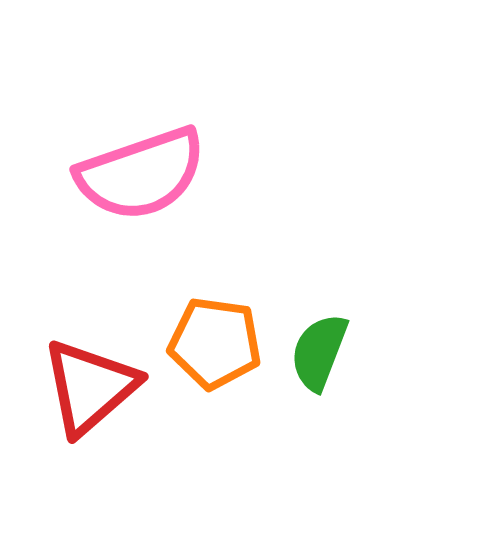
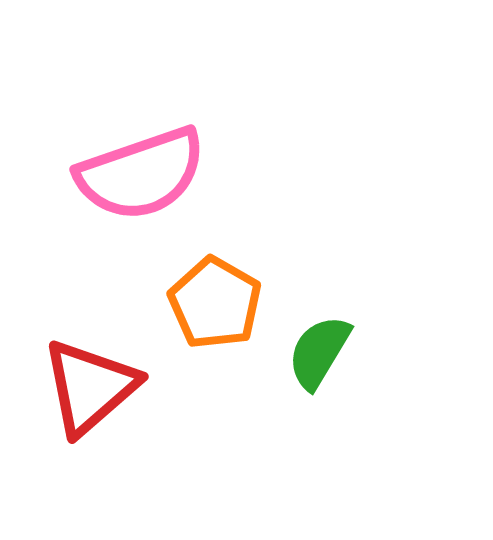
orange pentagon: moved 40 px up; rotated 22 degrees clockwise
green semicircle: rotated 10 degrees clockwise
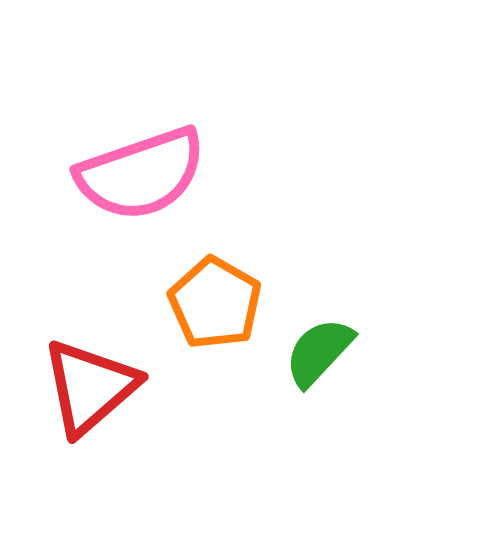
green semicircle: rotated 12 degrees clockwise
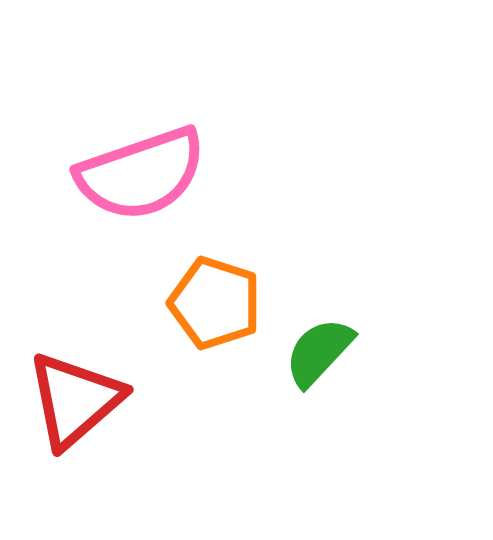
orange pentagon: rotated 12 degrees counterclockwise
red triangle: moved 15 px left, 13 px down
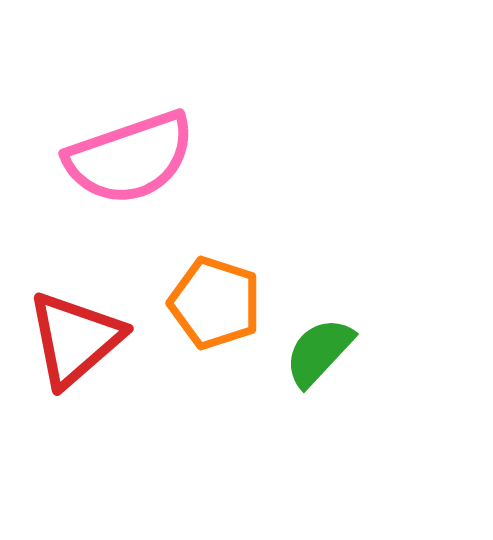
pink semicircle: moved 11 px left, 16 px up
red triangle: moved 61 px up
